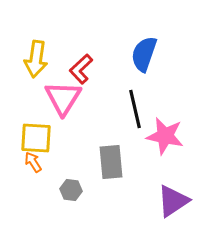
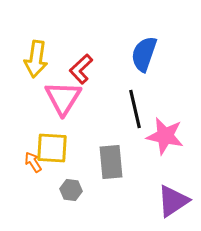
yellow square: moved 16 px right, 10 px down
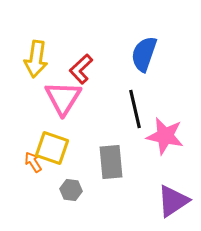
yellow square: rotated 16 degrees clockwise
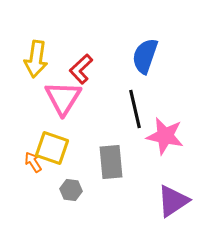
blue semicircle: moved 1 px right, 2 px down
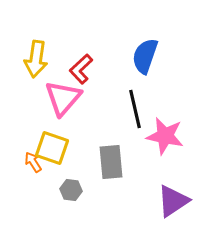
pink triangle: rotated 9 degrees clockwise
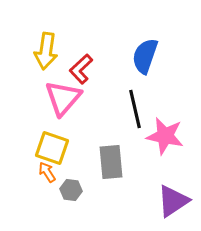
yellow arrow: moved 10 px right, 8 px up
orange arrow: moved 14 px right, 10 px down
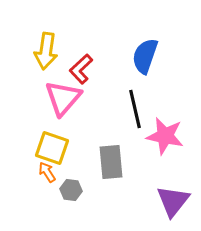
purple triangle: rotated 18 degrees counterclockwise
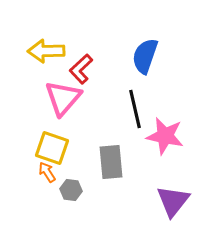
yellow arrow: rotated 81 degrees clockwise
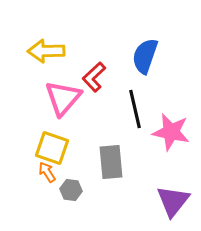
red L-shape: moved 13 px right, 8 px down
pink star: moved 6 px right, 4 px up
